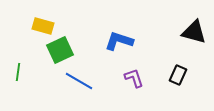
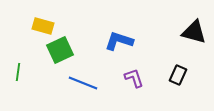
blue line: moved 4 px right, 2 px down; rotated 8 degrees counterclockwise
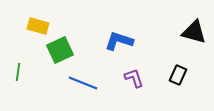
yellow rectangle: moved 5 px left
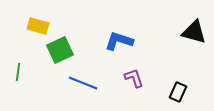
black rectangle: moved 17 px down
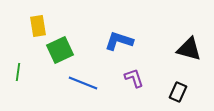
yellow rectangle: rotated 65 degrees clockwise
black triangle: moved 5 px left, 17 px down
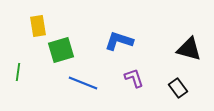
green square: moved 1 px right; rotated 8 degrees clockwise
black rectangle: moved 4 px up; rotated 60 degrees counterclockwise
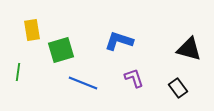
yellow rectangle: moved 6 px left, 4 px down
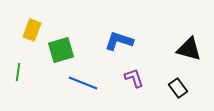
yellow rectangle: rotated 30 degrees clockwise
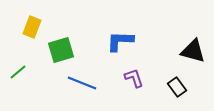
yellow rectangle: moved 3 px up
blue L-shape: moved 1 px right; rotated 16 degrees counterclockwise
black triangle: moved 4 px right, 2 px down
green line: rotated 42 degrees clockwise
blue line: moved 1 px left
black rectangle: moved 1 px left, 1 px up
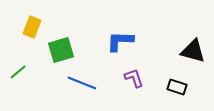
black rectangle: rotated 36 degrees counterclockwise
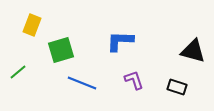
yellow rectangle: moved 2 px up
purple L-shape: moved 2 px down
